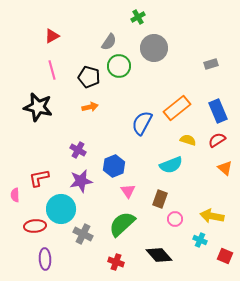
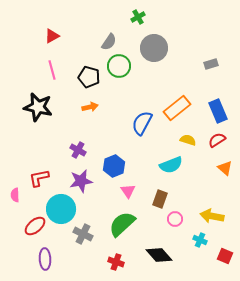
red ellipse: rotated 35 degrees counterclockwise
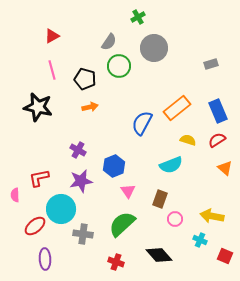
black pentagon: moved 4 px left, 2 px down
gray cross: rotated 18 degrees counterclockwise
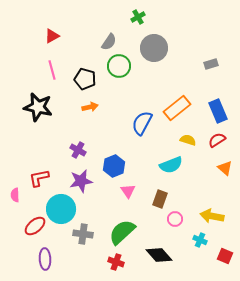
green semicircle: moved 8 px down
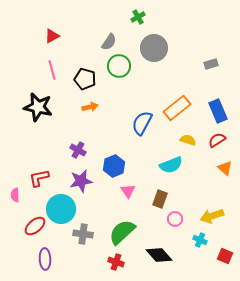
yellow arrow: rotated 30 degrees counterclockwise
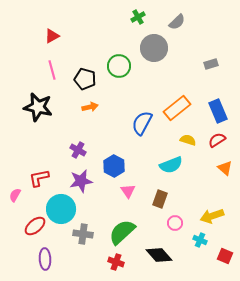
gray semicircle: moved 68 px right, 20 px up; rotated 12 degrees clockwise
blue hexagon: rotated 10 degrees counterclockwise
pink semicircle: rotated 32 degrees clockwise
pink circle: moved 4 px down
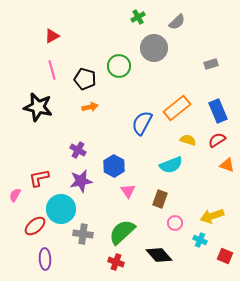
orange triangle: moved 2 px right, 3 px up; rotated 21 degrees counterclockwise
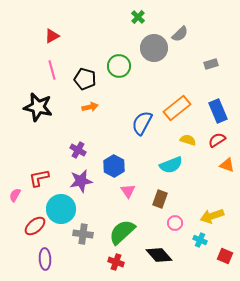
green cross: rotated 16 degrees counterclockwise
gray semicircle: moved 3 px right, 12 px down
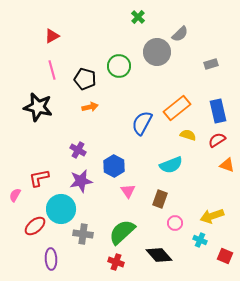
gray circle: moved 3 px right, 4 px down
blue rectangle: rotated 10 degrees clockwise
yellow semicircle: moved 5 px up
purple ellipse: moved 6 px right
